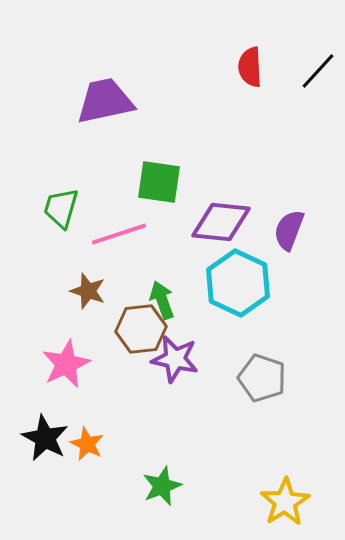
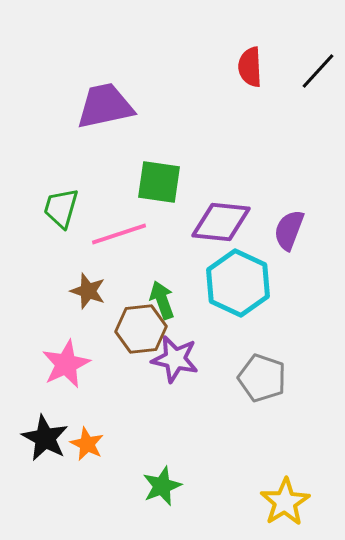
purple trapezoid: moved 5 px down
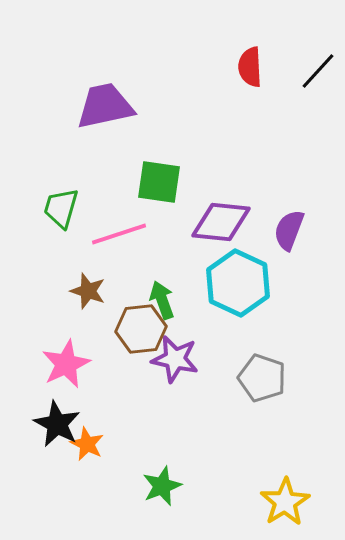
black star: moved 12 px right, 14 px up
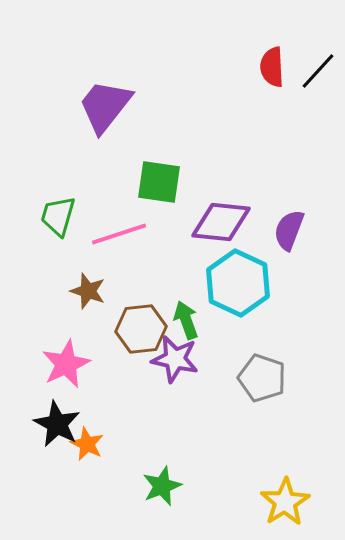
red semicircle: moved 22 px right
purple trapezoid: rotated 40 degrees counterclockwise
green trapezoid: moved 3 px left, 8 px down
green arrow: moved 24 px right, 20 px down
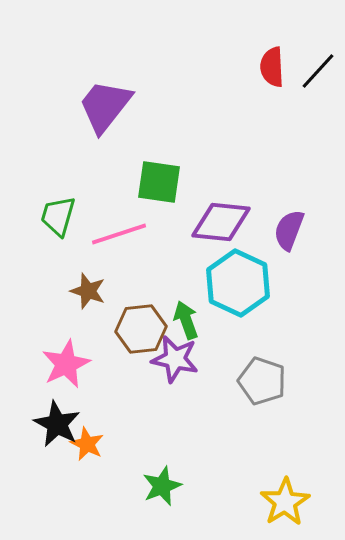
gray pentagon: moved 3 px down
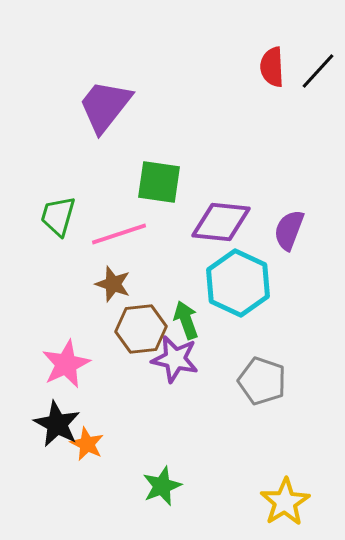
brown star: moved 25 px right, 7 px up
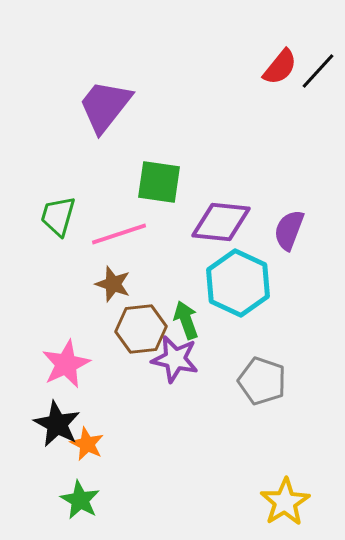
red semicircle: moved 8 px right; rotated 138 degrees counterclockwise
green star: moved 82 px left, 14 px down; rotated 21 degrees counterclockwise
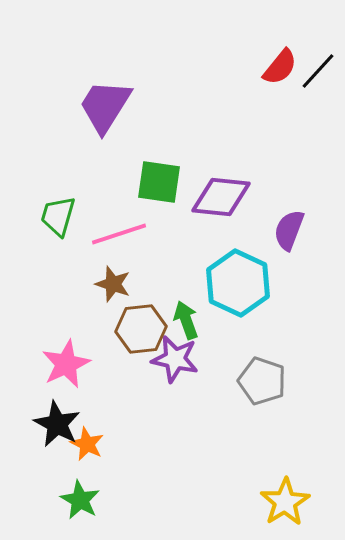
purple trapezoid: rotated 6 degrees counterclockwise
purple diamond: moved 25 px up
